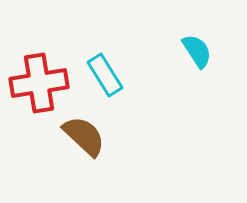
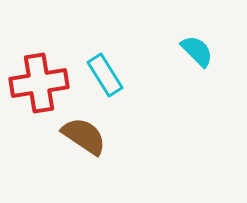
cyan semicircle: rotated 12 degrees counterclockwise
brown semicircle: rotated 9 degrees counterclockwise
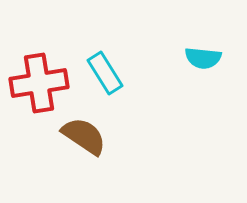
cyan semicircle: moved 6 px right, 7 px down; rotated 141 degrees clockwise
cyan rectangle: moved 2 px up
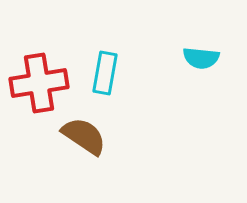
cyan semicircle: moved 2 px left
cyan rectangle: rotated 42 degrees clockwise
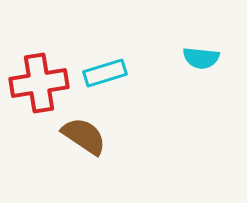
cyan rectangle: rotated 63 degrees clockwise
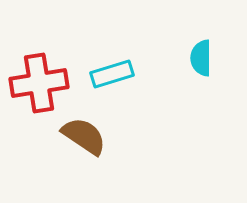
cyan semicircle: rotated 84 degrees clockwise
cyan rectangle: moved 7 px right, 1 px down
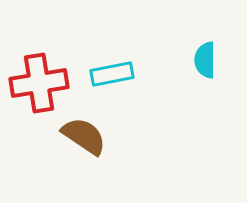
cyan semicircle: moved 4 px right, 2 px down
cyan rectangle: rotated 6 degrees clockwise
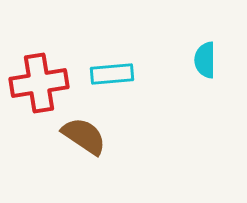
cyan rectangle: rotated 6 degrees clockwise
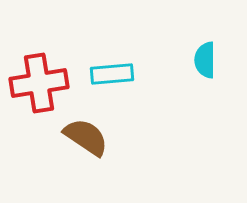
brown semicircle: moved 2 px right, 1 px down
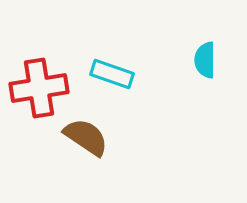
cyan rectangle: rotated 24 degrees clockwise
red cross: moved 5 px down
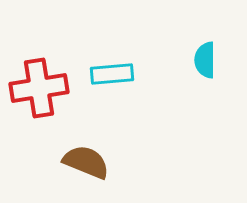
cyan rectangle: rotated 24 degrees counterclockwise
brown semicircle: moved 25 px down; rotated 12 degrees counterclockwise
